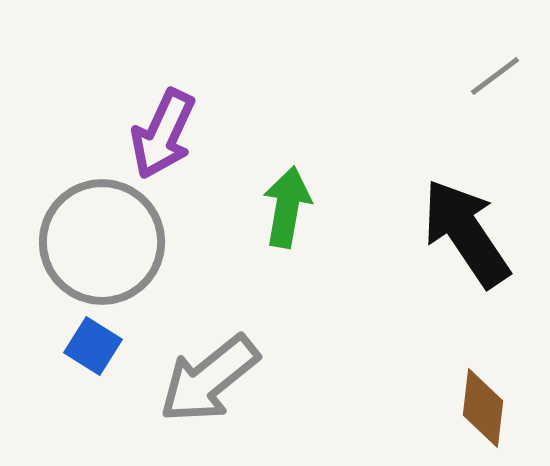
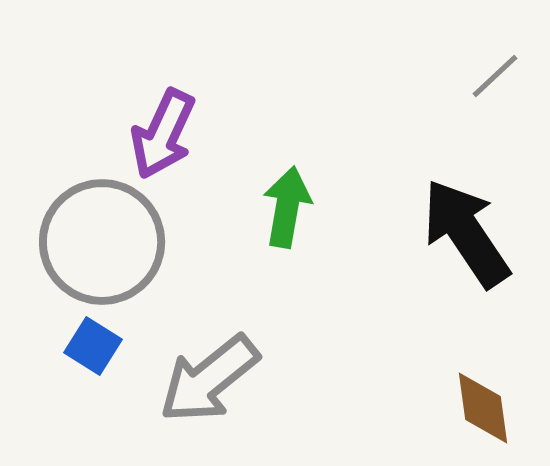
gray line: rotated 6 degrees counterclockwise
brown diamond: rotated 14 degrees counterclockwise
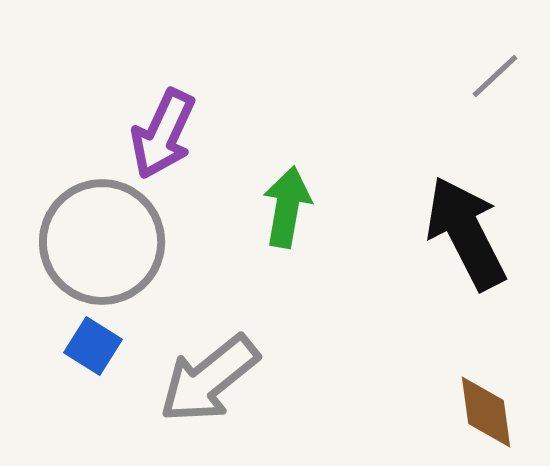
black arrow: rotated 7 degrees clockwise
brown diamond: moved 3 px right, 4 px down
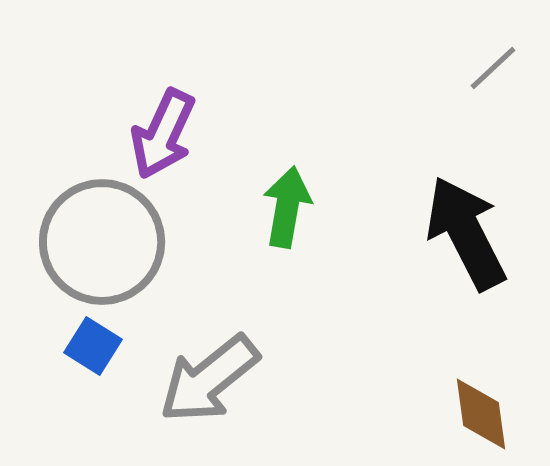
gray line: moved 2 px left, 8 px up
brown diamond: moved 5 px left, 2 px down
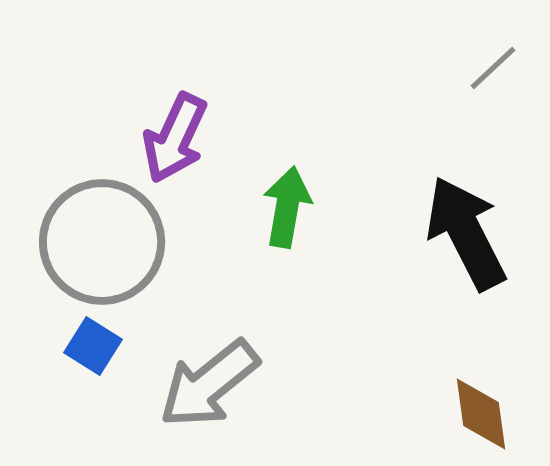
purple arrow: moved 12 px right, 4 px down
gray arrow: moved 5 px down
